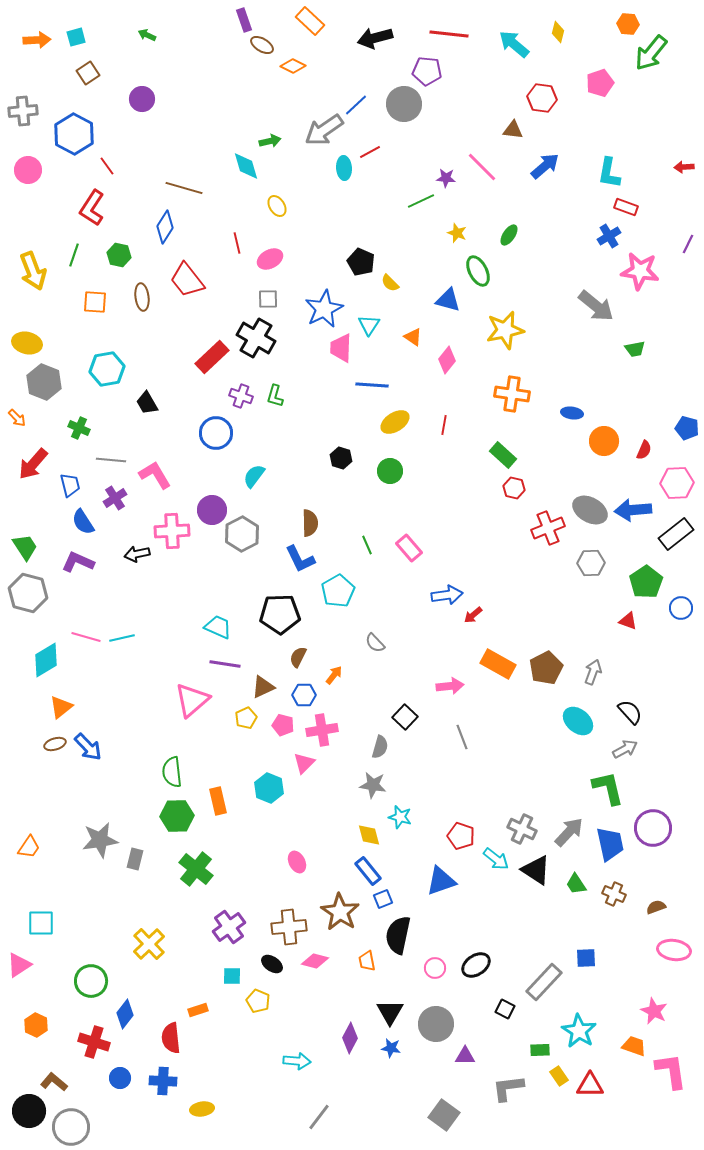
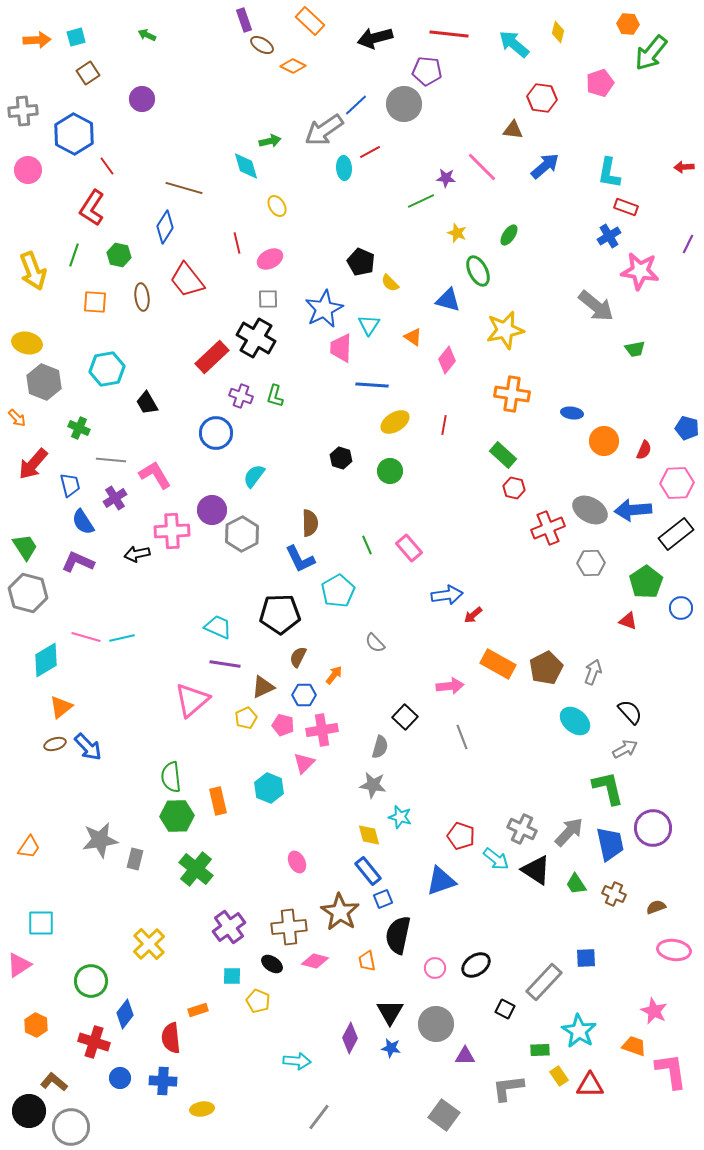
cyan ellipse at (578, 721): moved 3 px left
green semicircle at (172, 772): moved 1 px left, 5 px down
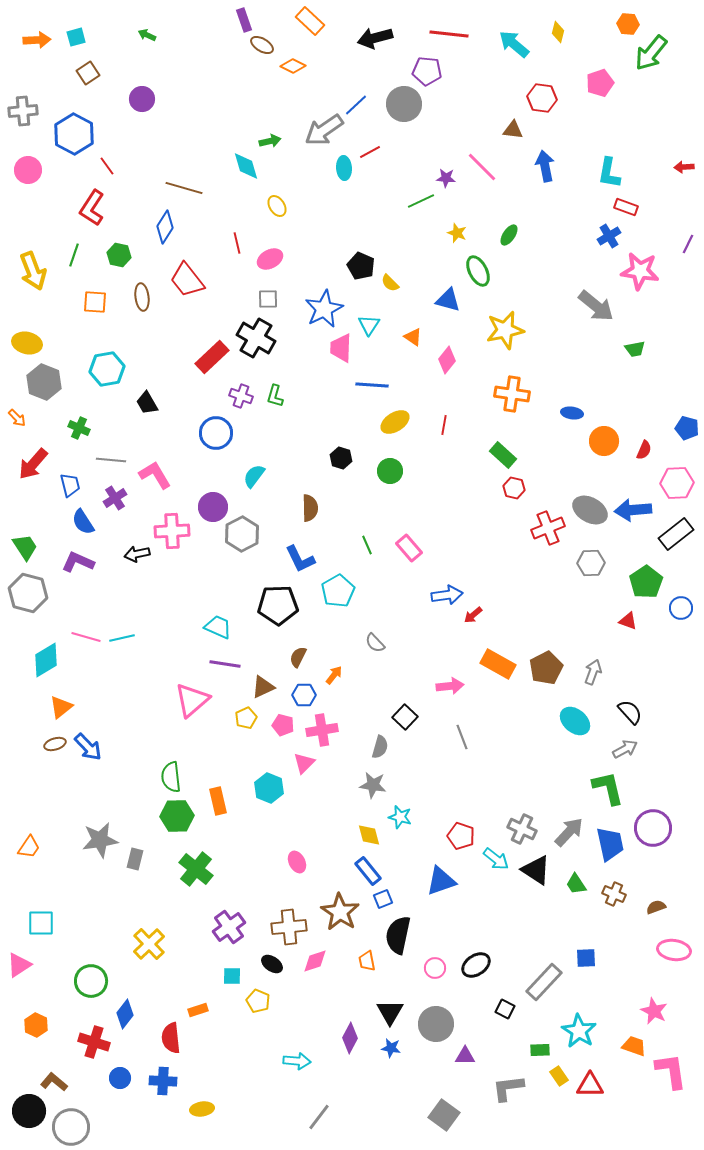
blue arrow at (545, 166): rotated 60 degrees counterclockwise
black pentagon at (361, 262): moved 4 px down
purple circle at (212, 510): moved 1 px right, 3 px up
brown semicircle at (310, 523): moved 15 px up
black pentagon at (280, 614): moved 2 px left, 9 px up
pink diamond at (315, 961): rotated 32 degrees counterclockwise
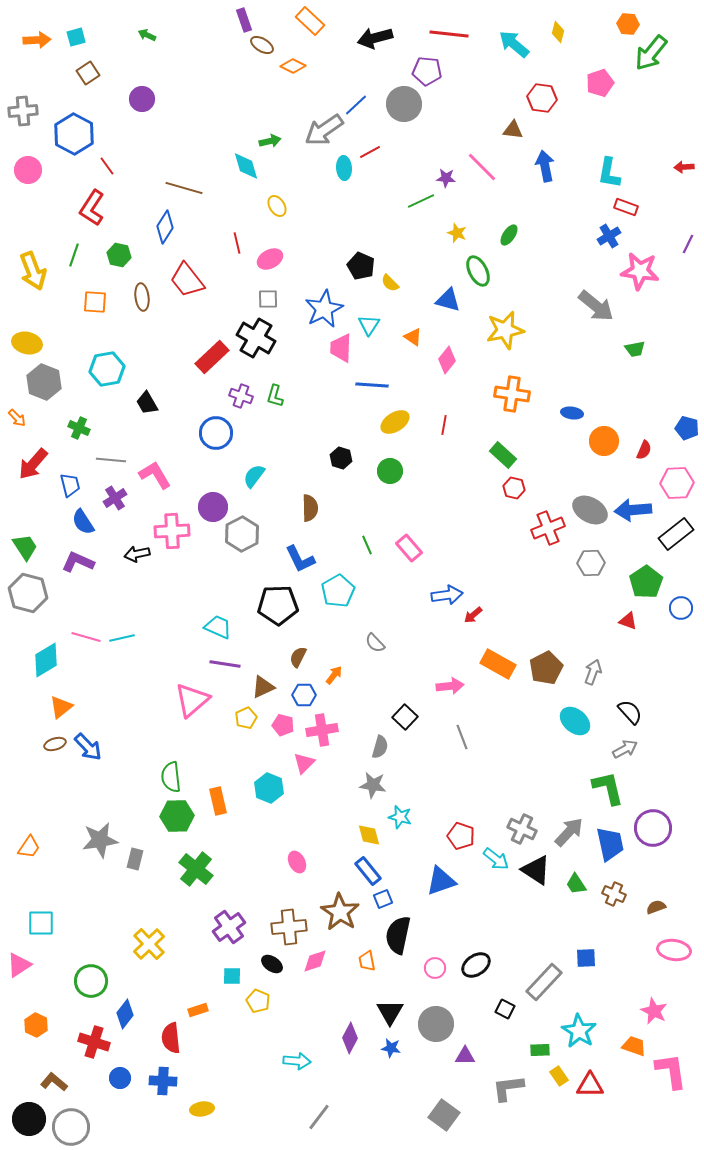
black circle at (29, 1111): moved 8 px down
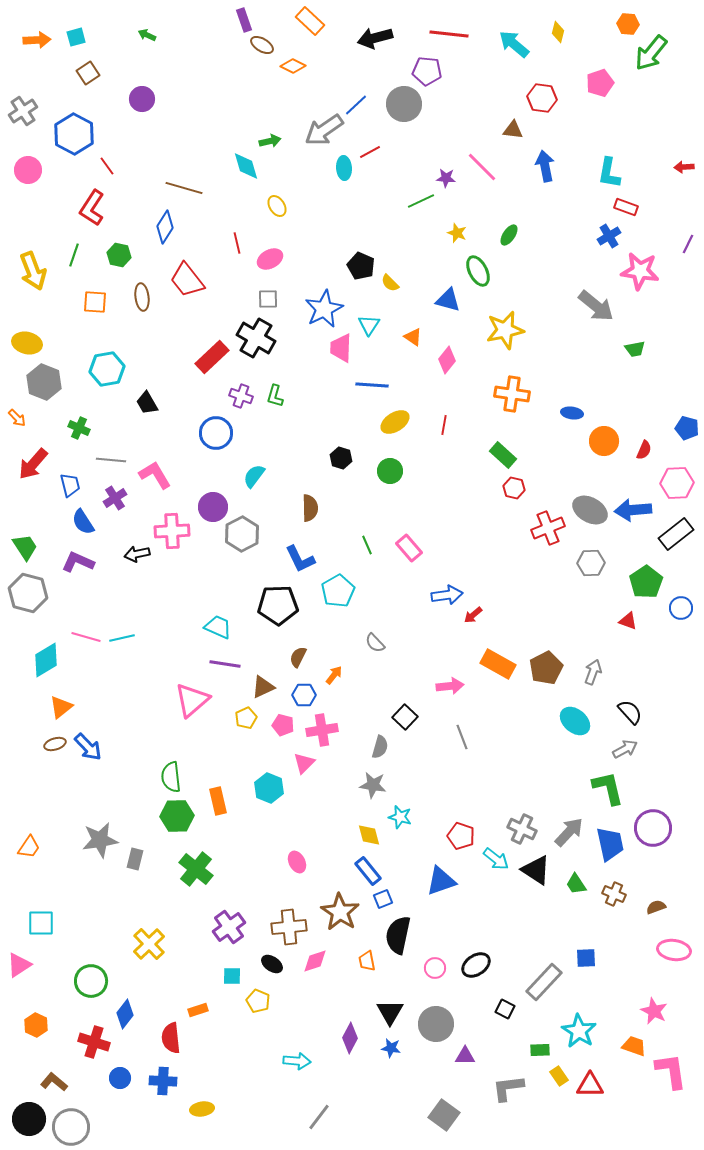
gray cross at (23, 111): rotated 28 degrees counterclockwise
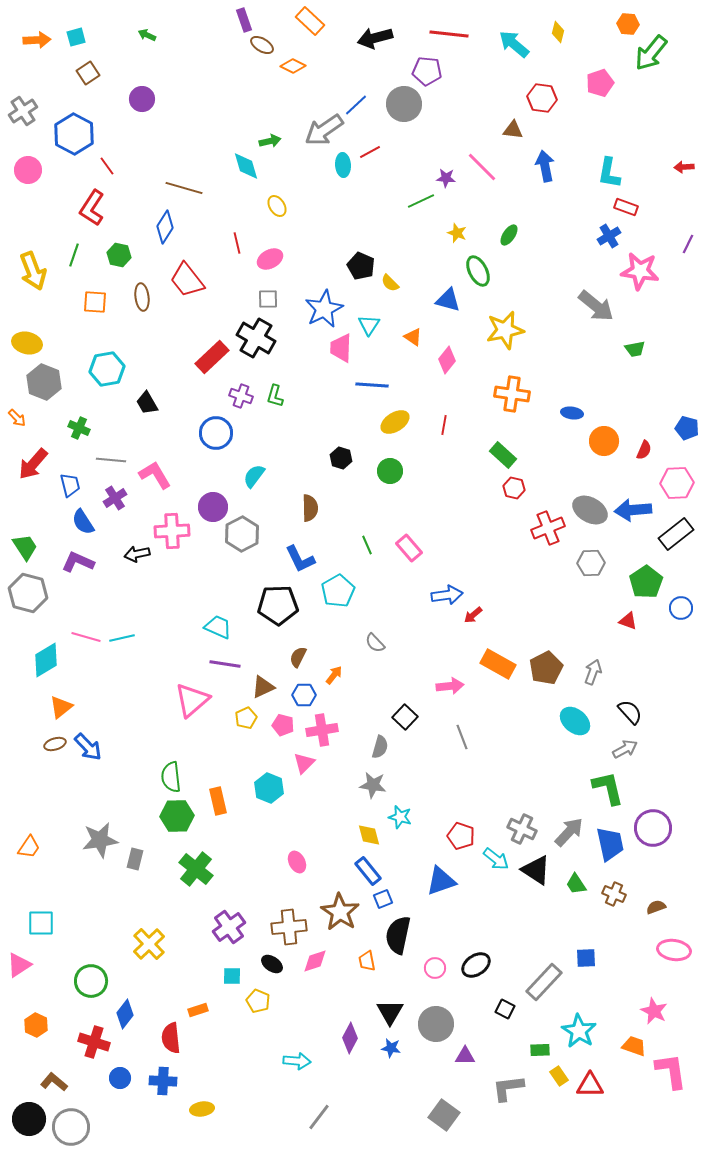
cyan ellipse at (344, 168): moved 1 px left, 3 px up
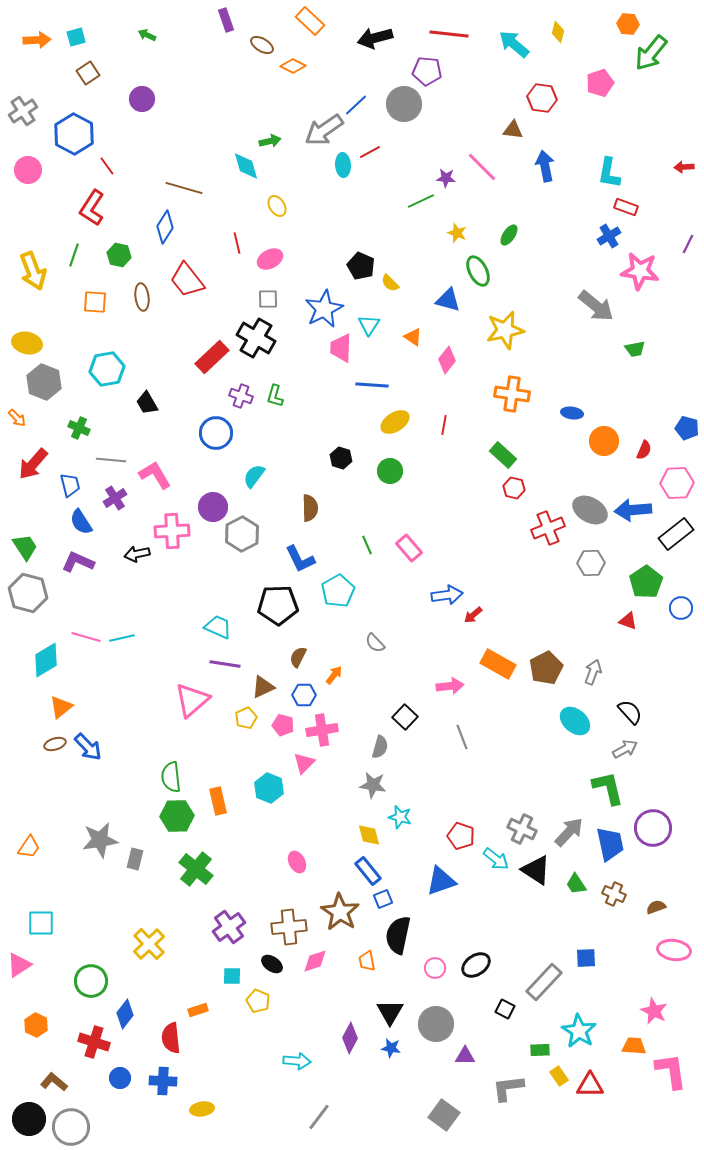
purple rectangle at (244, 20): moved 18 px left
blue semicircle at (83, 522): moved 2 px left
orange trapezoid at (634, 1046): rotated 15 degrees counterclockwise
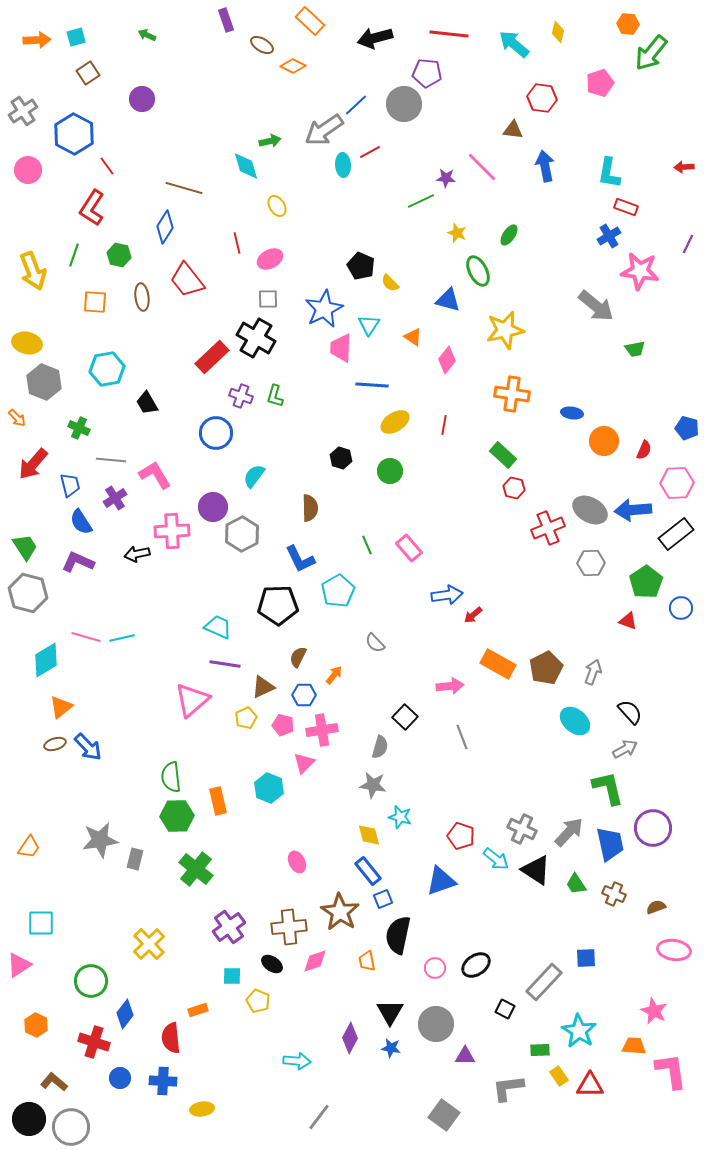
purple pentagon at (427, 71): moved 2 px down
